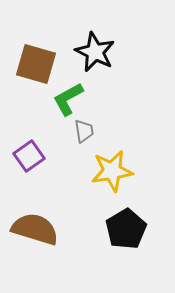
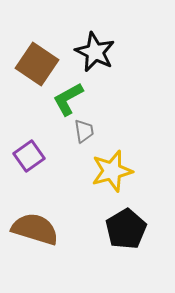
brown square: moved 1 px right; rotated 18 degrees clockwise
yellow star: rotated 6 degrees counterclockwise
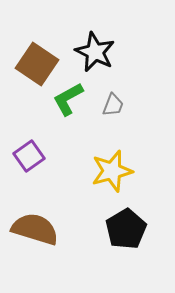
gray trapezoid: moved 29 px right, 26 px up; rotated 30 degrees clockwise
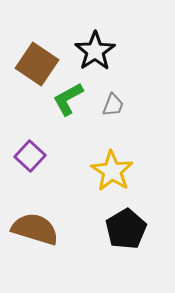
black star: moved 1 px up; rotated 12 degrees clockwise
purple square: moved 1 px right; rotated 12 degrees counterclockwise
yellow star: rotated 24 degrees counterclockwise
